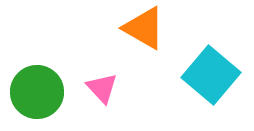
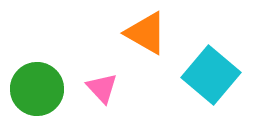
orange triangle: moved 2 px right, 5 px down
green circle: moved 3 px up
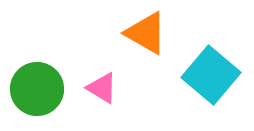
pink triangle: rotated 16 degrees counterclockwise
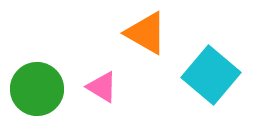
pink triangle: moved 1 px up
